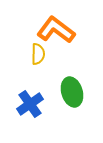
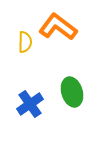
orange L-shape: moved 2 px right, 3 px up
yellow semicircle: moved 13 px left, 12 px up
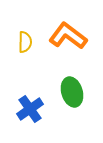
orange L-shape: moved 10 px right, 9 px down
blue cross: moved 5 px down
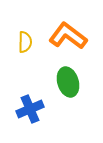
green ellipse: moved 4 px left, 10 px up
blue cross: rotated 12 degrees clockwise
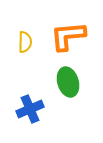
orange L-shape: rotated 42 degrees counterclockwise
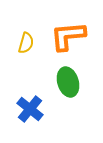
yellow semicircle: moved 1 px right, 1 px down; rotated 15 degrees clockwise
blue cross: rotated 28 degrees counterclockwise
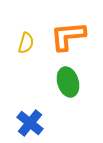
blue cross: moved 14 px down
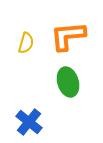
blue cross: moved 1 px left, 1 px up
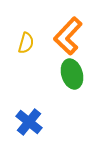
orange L-shape: rotated 42 degrees counterclockwise
green ellipse: moved 4 px right, 8 px up
